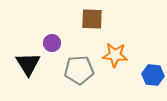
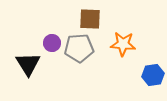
brown square: moved 2 px left
orange star: moved 8 px right, 11 px up
gray pentagon: moved 22 px up
blue hexagon: rotated 15 degrees counterclockwise
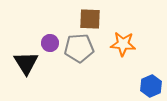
purple circle: moved 2 px left
black triangle: moved 2 px left, 1 px up
blue hexagon: moved 2 px left, 11 px down; rotated 15 degrees counterclockwise
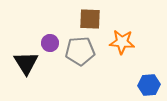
orange star: moved 1 px left, 2 px up
gray pentagon: moved 1 px right, 3 px down
blue hexagon: moved 2 px left, 1 px up; rotated 20 degrees clockwise
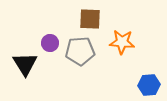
black triangle: moved 1 px left, 1 px down
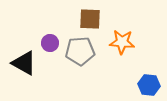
black triangle: moved 1 px left, 1 px up; rotated 28 degrees counterclockwise
blue hexagon: rotated 10 degrees clockwise
